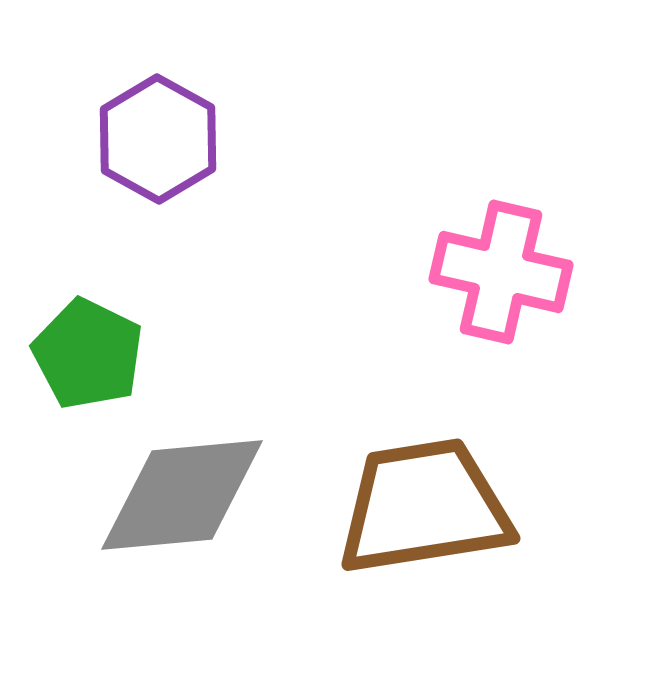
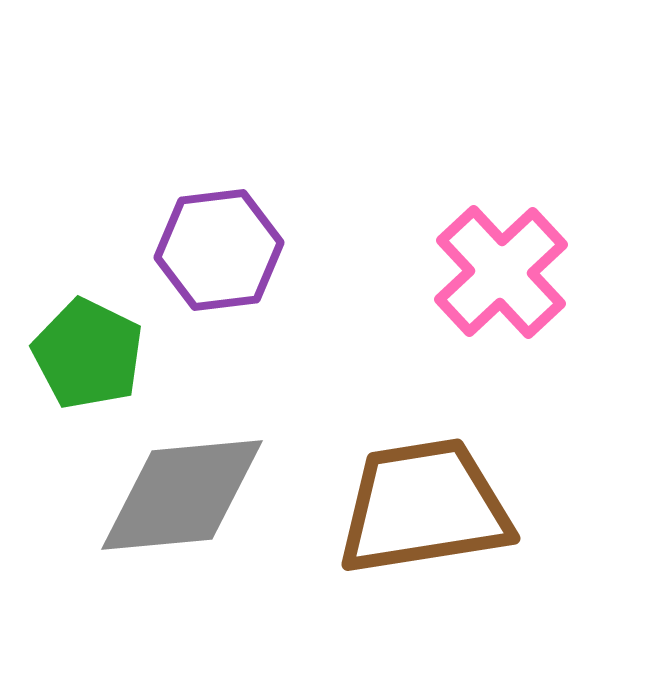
purple hexagon: moved 61 px right, 111 px down; rotated 24 degrees clockwise
pink cross: rotated 34 degrees clockwise
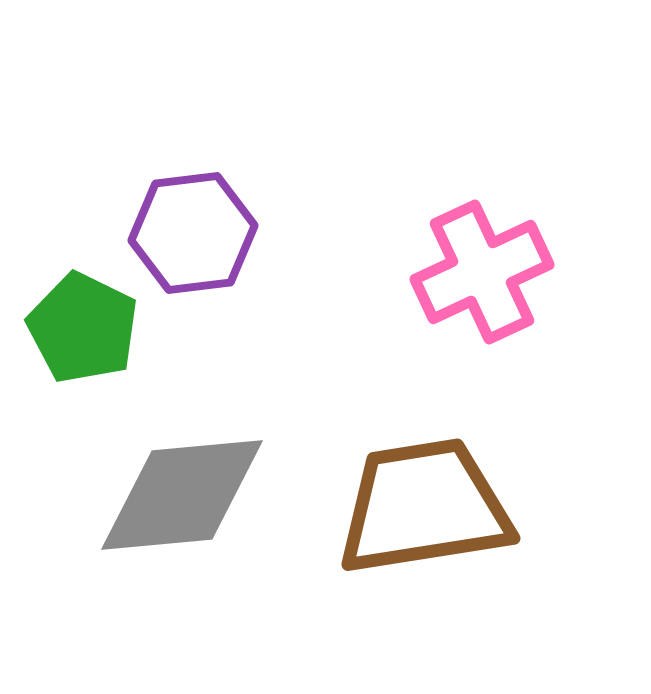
purple hexagon: moved 26 px left, 17 px up
pink cross: moved 19 px left; rotated 18 degrees clockwise
green pentagon: moved 5 px left, 26 px up
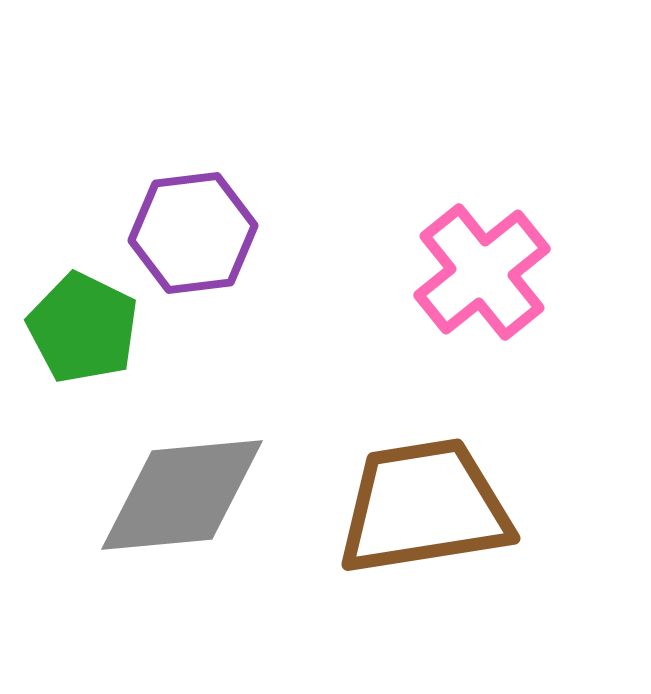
pink cross: rotated 14 degrees counterclockwise
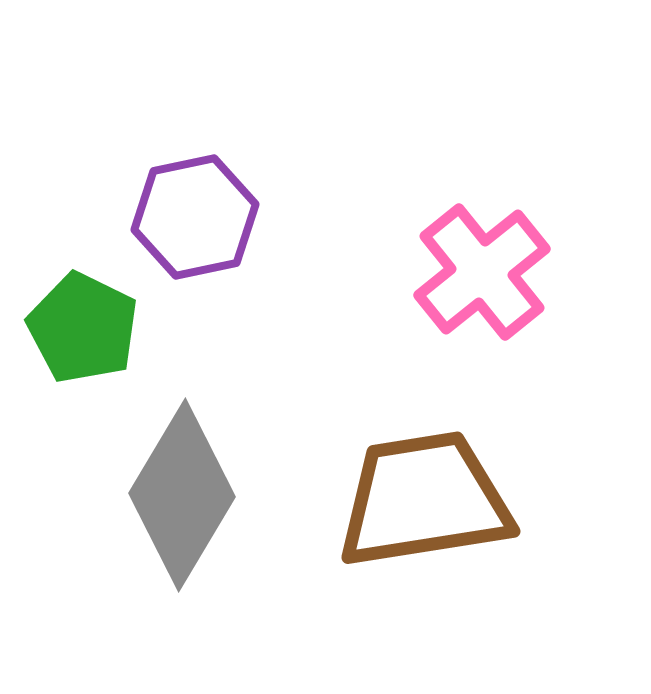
purple hexagon: moved 2 px right, 16 px up; rotated 5 degrees counterclockwise
gray diamond: rotated 54 degrees counterclockwise
brown trapezoid: moved 7 px up
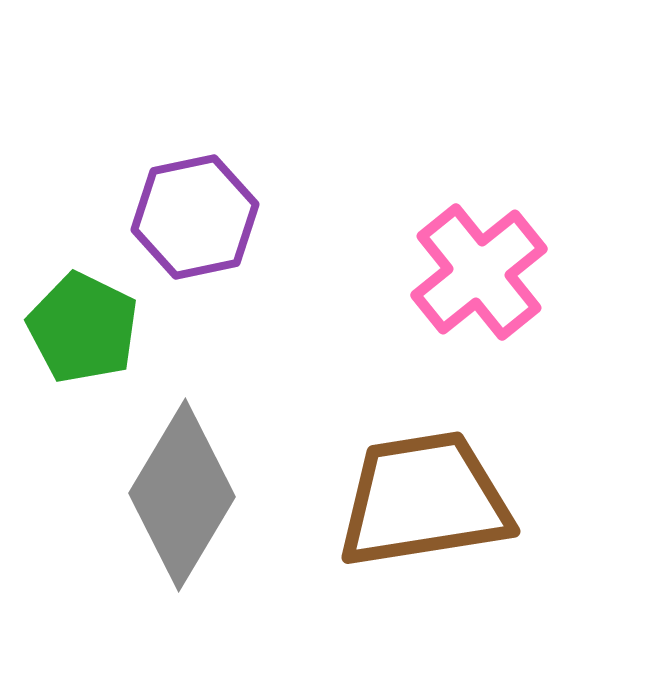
pink cross: moved 3 px left
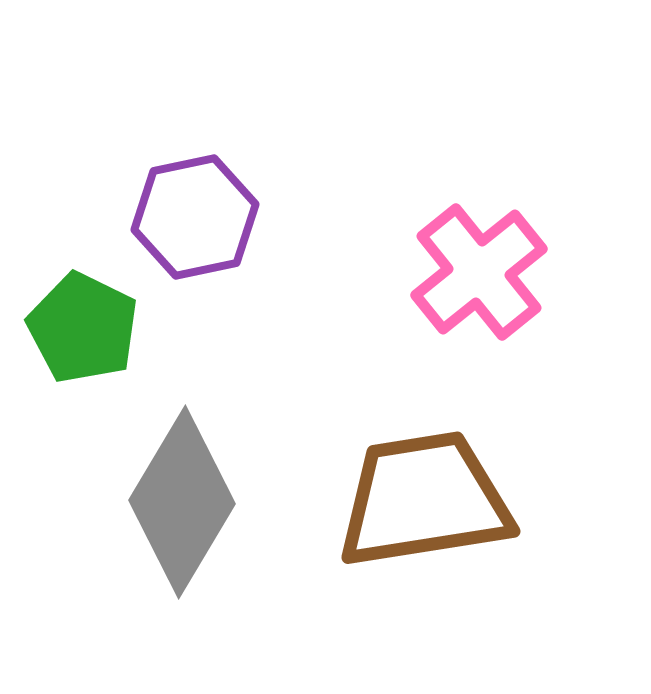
gray diamond: moved 7 px down
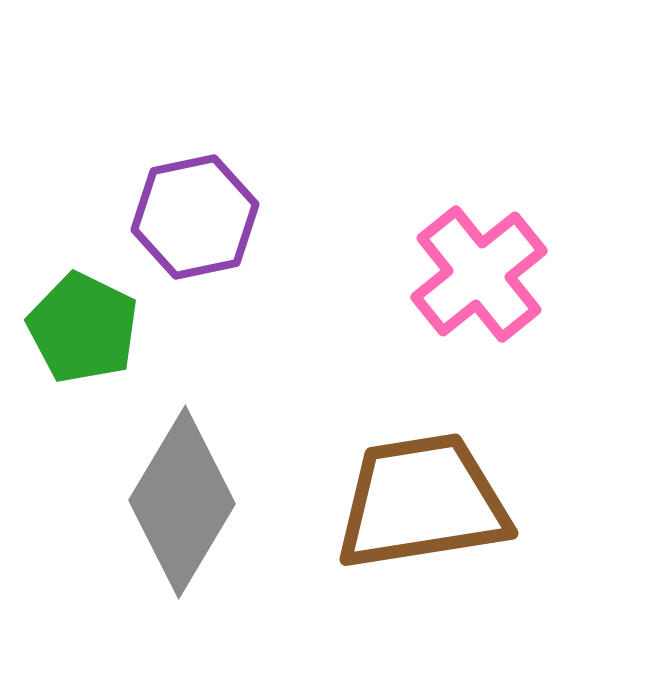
pink cross: moved 2 px down
brown trapezoid: moved 2 px left, 2 px down
